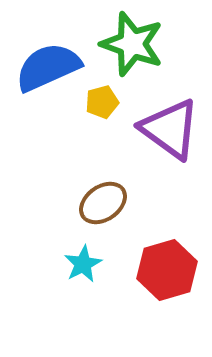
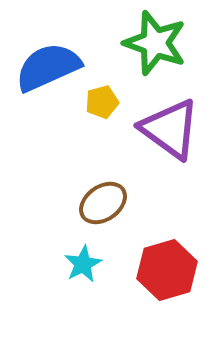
green star: moved 23 px right, 1 px up
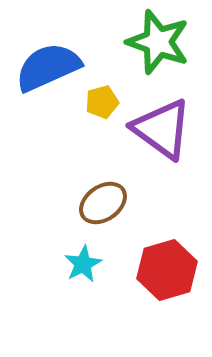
green star: moved 3 px right, 1 px up
purple triangle: moved 8 px left
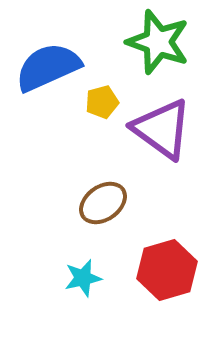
cyan star: moved 14 px down; rotated 15 degrees clockwise
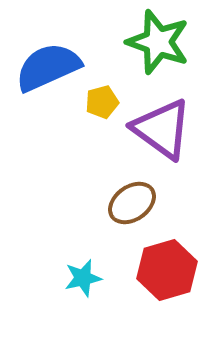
brown ellipse: moved 29 px right
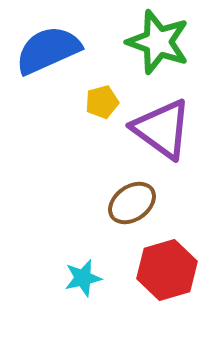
blue semicircle: moved 17 px up
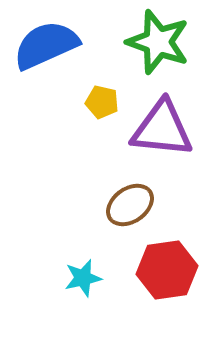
blue semicircle: moved 2 px left, 5 px up
yellow pentagon: rotated 28 degrees clockwise
purple triangle: rotated 30 degrees counterclockwise
brown ellipse: moved 2 px left, 2 px down
red hexagon: rotated 8 degrees clockwise
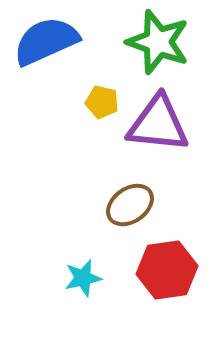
blue semicircle: moved 4 px up
purple triangle: moved 4 px left, 5 px up
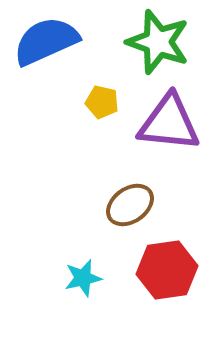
purple triangle: moved 11 px right, 1 px up
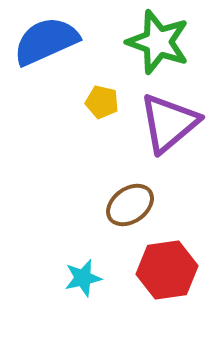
purple triangle: rotated 46 degrees counterclockwise
